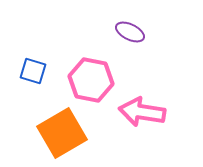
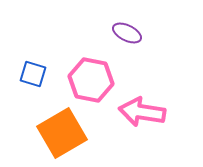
purple ellipse: moved 3 px left, 1 px down
blue square: moved 3 px down
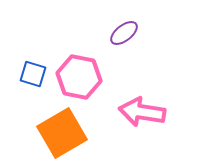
purple ellipse: moved 3 px left; rotated 64 degrees counterclockwise
pink hexagon: moved 12 px left, 3 px up
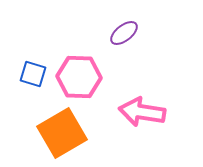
pink hexagon: rotated 9 degrees counterclockwise
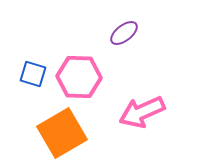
pink arrow: rotated 33 degrees counterclockwise
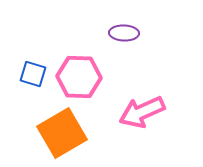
purple ellipse: rotated 40 degrees clockwise
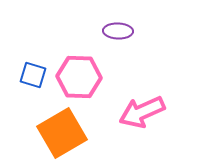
purple ellipse: moved 6 px left, 2 px up
blue square: moved 1 px down
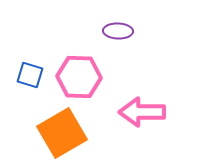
blue square: moved 3 px left
pink arrow: rotated 24 degrees clockwise
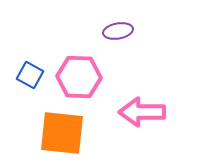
purple ellipse: rotated 12 degrees counterclockwise
blue square: rotated 12 degrees clockwise
orange square: rotated 36 degrees clockwise
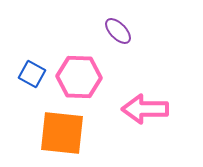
purple ellipse: rotated 56 degrees clockwise
blue square: moved 2 px right, 1 px up
pink arrow: moved 3 px right, 3 px up
